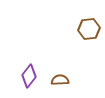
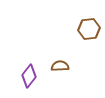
brown semicircle: moved 14 px up
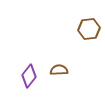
brown semicircle: moved 1 px left, 4 px down
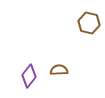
brown hexagon: moved 6 px up; rotated 20 degrees clockwise
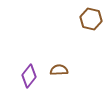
brown hexagon: moved 2 px right, 4 px up
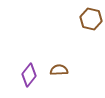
purple diamond: moved 1 px up
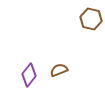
brown semicircle: rotated 18 degrees counterclockwise
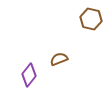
brown semicircle: moved 11 px up
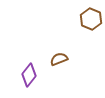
brown hexagon: rotated 10 degrees clockwise
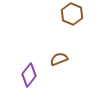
brown hexagon: moved 19 px left, 5 px up
